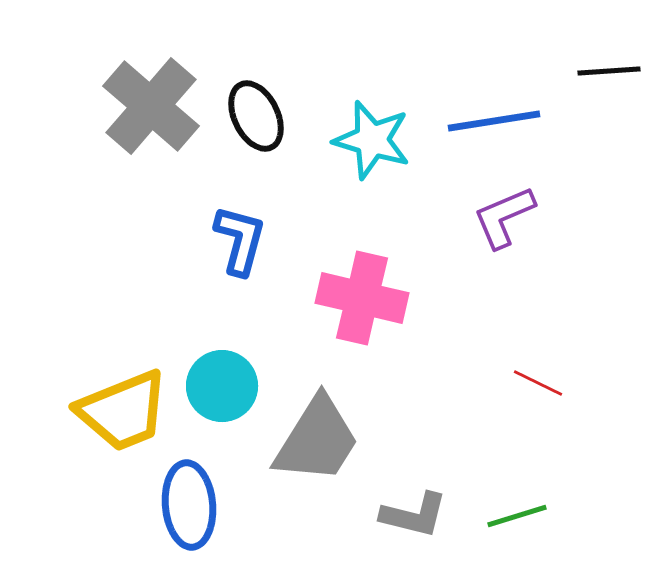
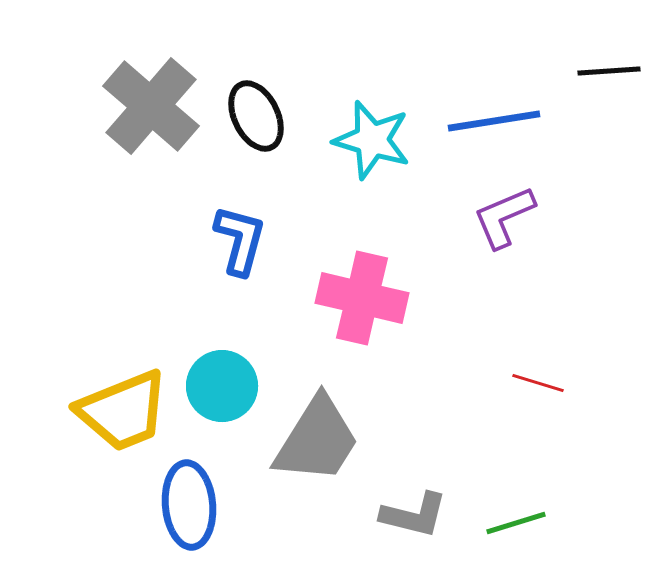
red line: rotated 9 degrees counterclockwise
green line: moved 1 px left, 7 px down
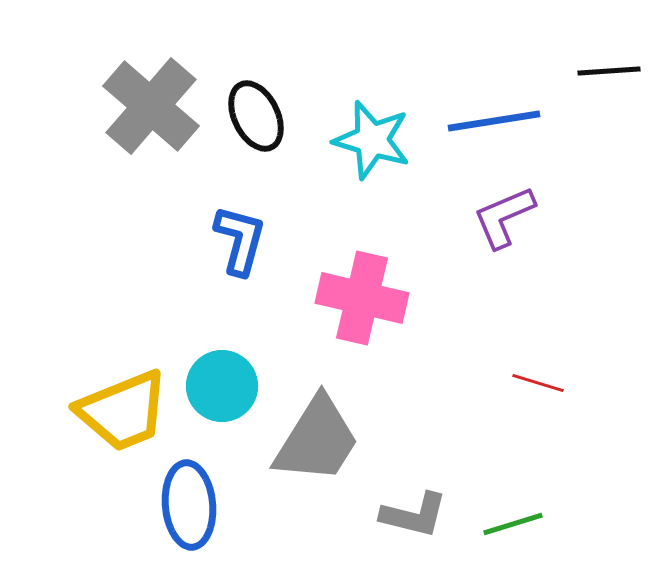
green line: moved 3 px left, 1 px down
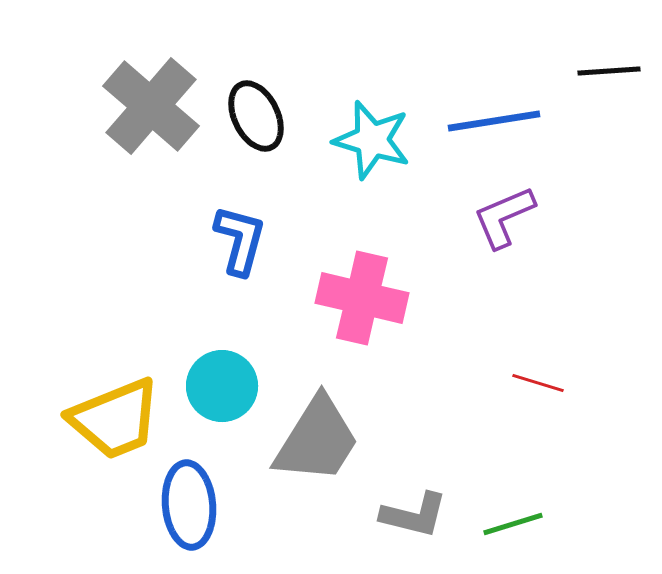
yellow trapezoid: moved 8 px left, 8 px down
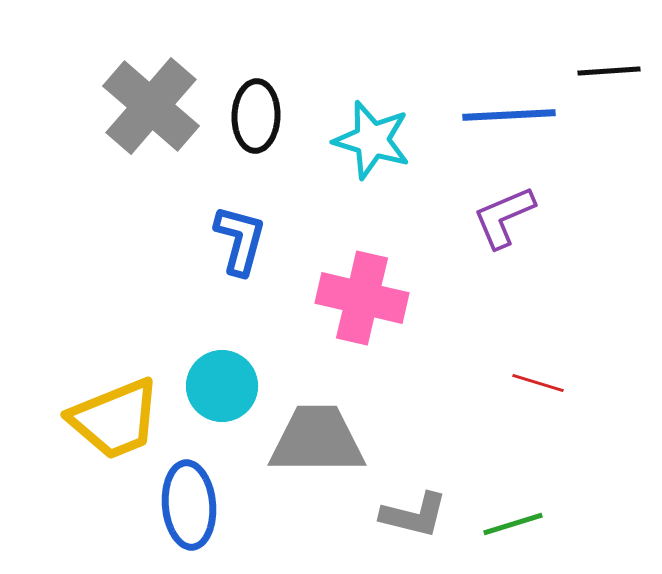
black ellipse: rotated 28 degrees clockwise
blue line: moved 15 px right, 6 px up; rotated 6 degrees clockwise
gray trapezoid: rotated 122 degrees counterclockwise
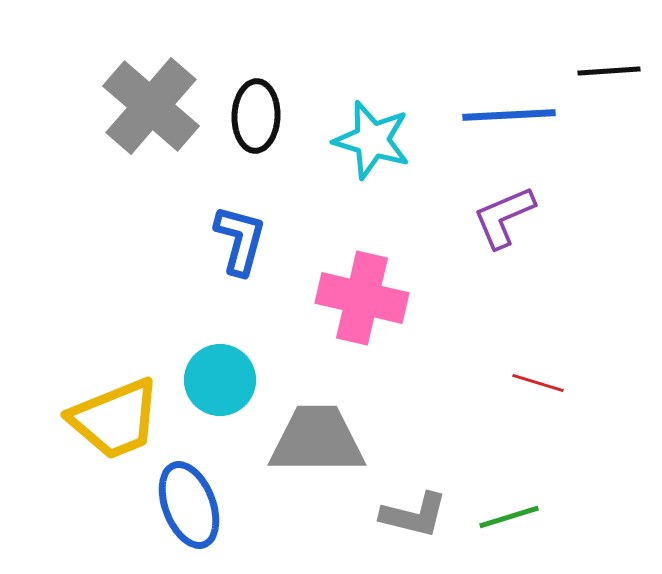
cyan circle: moved 2 px left, 6 px up
blue ellipse: rotated 16 degrees counterclockwise
green line: moved 4 px left, 7 px up
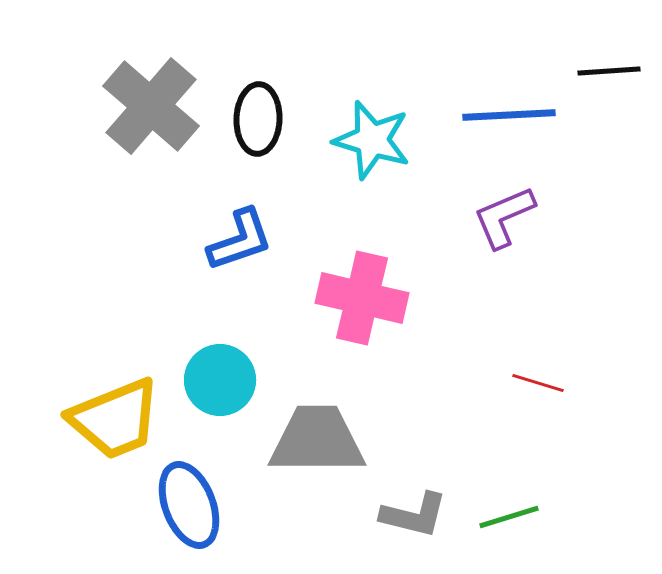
black ellipse: moved 2 px right, 3 px down
blue L-shape: rotated 56 degrees clockwise
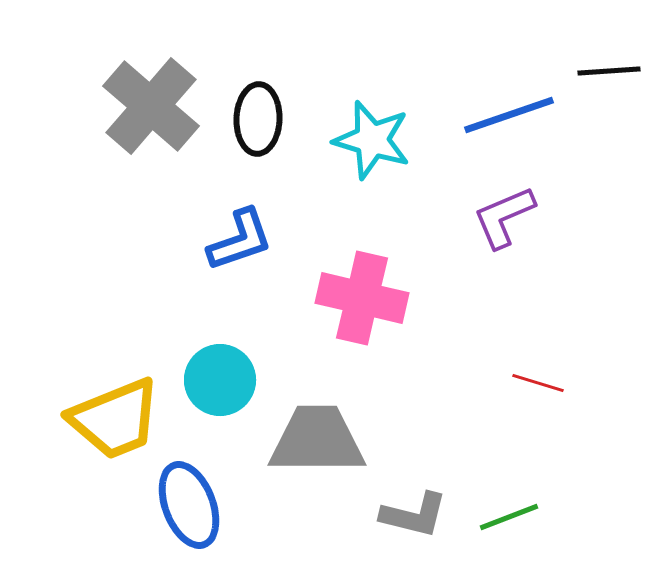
blue line: rotated 16 degrees counterclockwise
green line: rotated 4 degrees counterclockwise
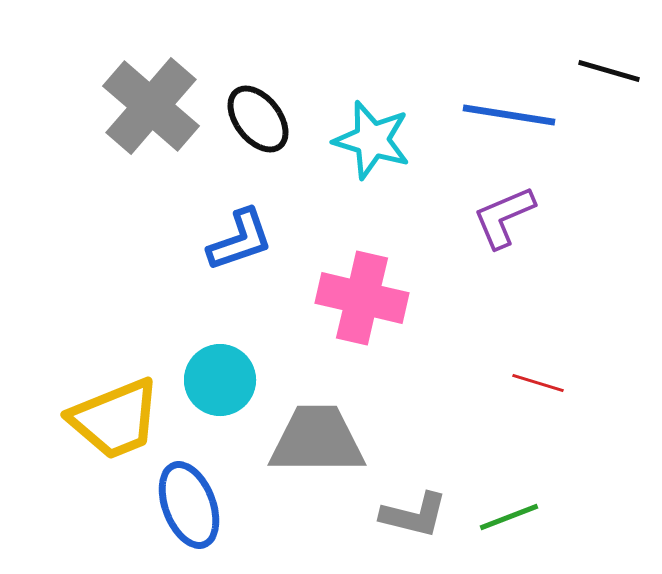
black line: rotated 20 degrees clockwise
blue line: rotated 28 degrees clockwise
black ellipse: rotated 40 degrees counterclockwise
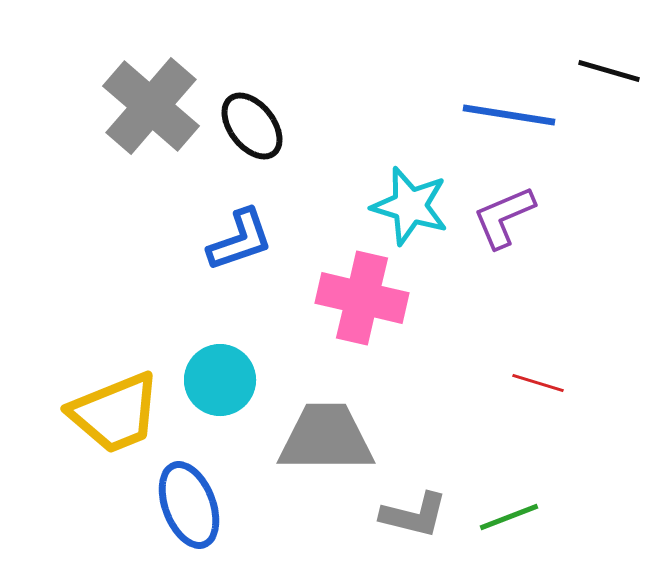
black ellipse: moved 6 px left, 7 px down
cyan star: moved 38 px right, 66 px down
yellow trapezoid: moved 6 px up
gray trapezoid: moved 9 px right, 2 px up
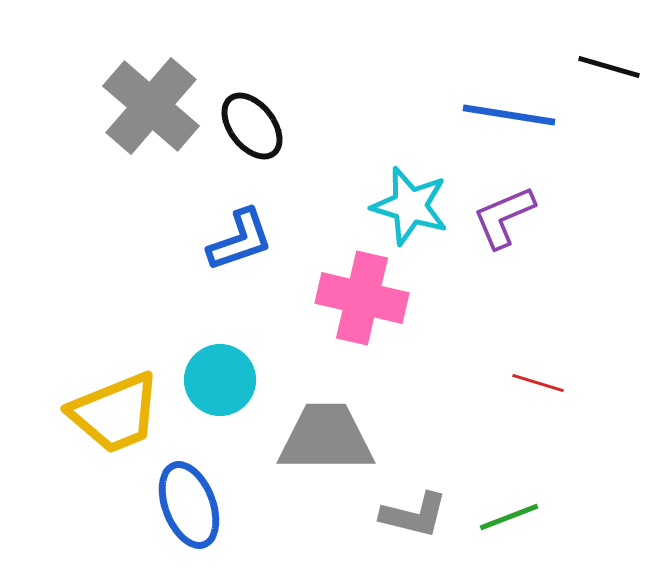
black line: moved 4 px up
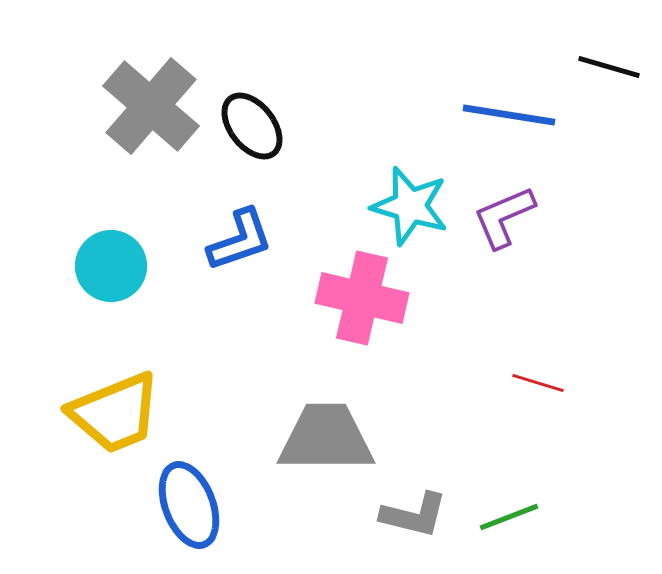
cyan circle: moved 109 px left, 114 px up
